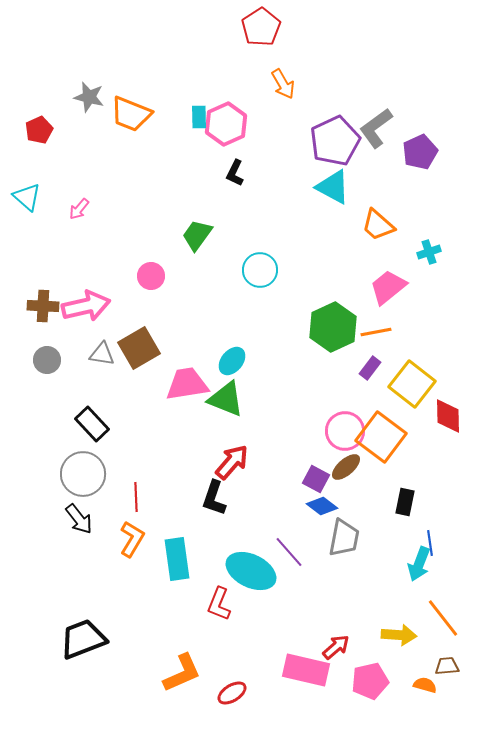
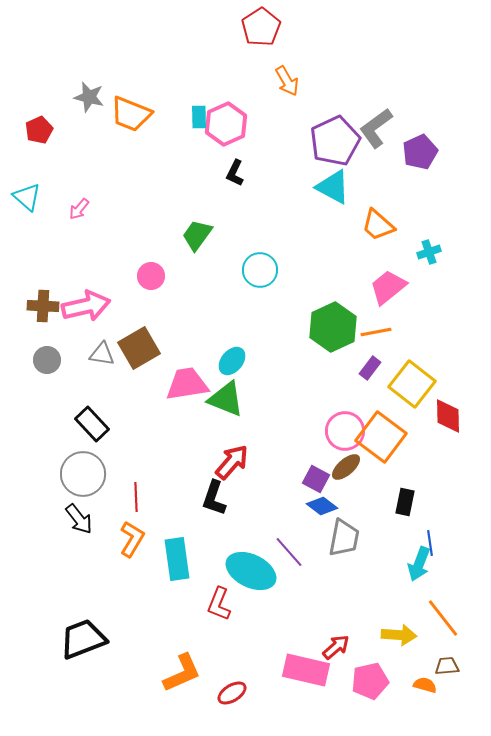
orange arrow at (283, 84): moved 4 px right, 3 px up
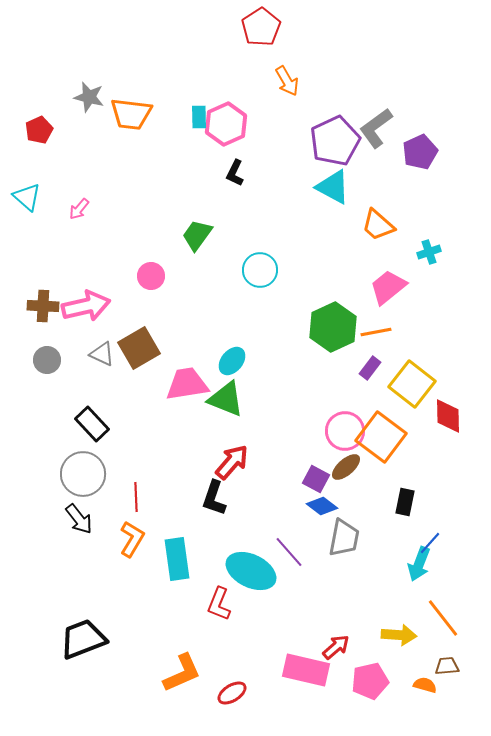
orange trapezoid at (131, 114): rotated 15 degrees counterclockwise
gray triangle at (102, 354): rotated 16 degrees clockwise
blue line at (430, 543): rotated 50 degrees clockwise
